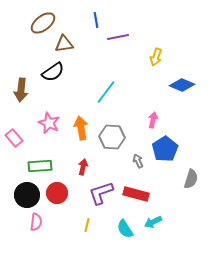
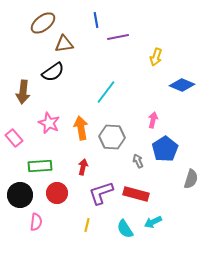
brown arrow: moved 2 px right, 2 px down
black circle: moved 7 px left
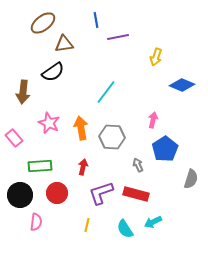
gray arrow: moved 4 px down
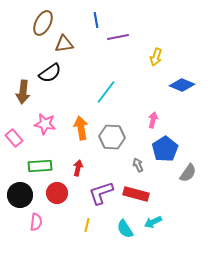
brown ellipse: rotated 25 degrees counterclockwise
black semicircle: moved 3 px left, 1 px down
pink star: moved 4 px left, 1 px down; rotated 15 degrees counterclockwise
red arrow: moved 5 px left, 1 px down
gray semicircle: moved 3 px left, 6 px up; rotated 18 degrees clockwise
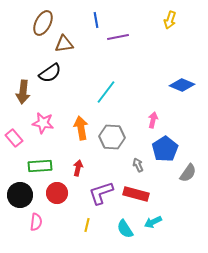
yellow arrow: moved 14 px right, 37 px up
pink star: moved 2 px left, 1 px up
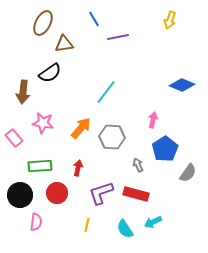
blue line: moved 2 px left, 1 px up; rotated 21 degrees counterclockwise
orange arrow: rotated 50 degrees clockwise
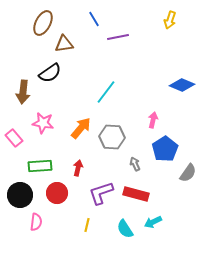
gray arrow: moved 3 px left, 1 px up
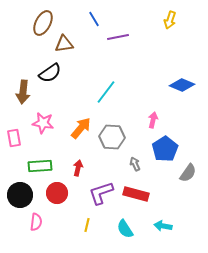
pink rectangle: rotated 30 degrees clockwise
cyan arrow: moved 10 px right, 4 px down; rotated 36 degrees clockwise
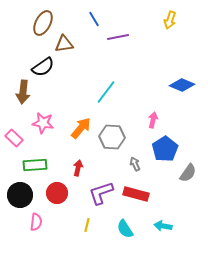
black semicircle: moved 7 px left, 6 px up
pink rectangle: rotated 36 degrees counterclockwise
green rectangle: moved 5 px left, 1 px up
